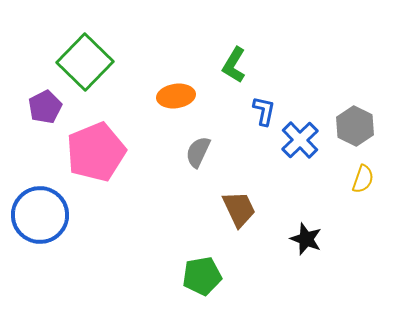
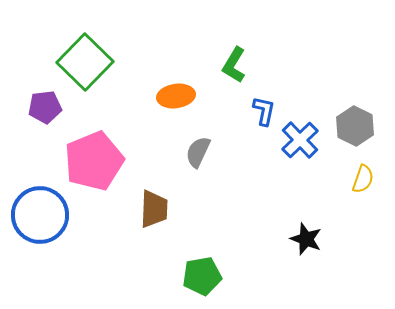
purple pentagon: rotated 20 degrees clockwise
pink pentagon: moved 2 px left, 9 px down
brown trapezoid: moved 85 px left; rotated 27 degrees clockwise
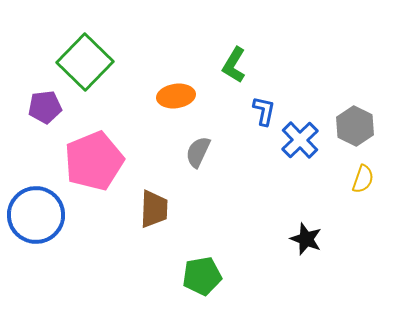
blue circle: moved 4 px left
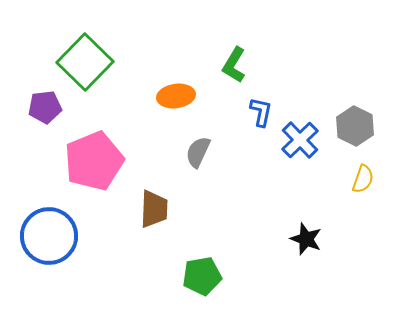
blue L-shape: moved 3 px left, 1 px down
blue circle: moved 13 px right, 21 px down
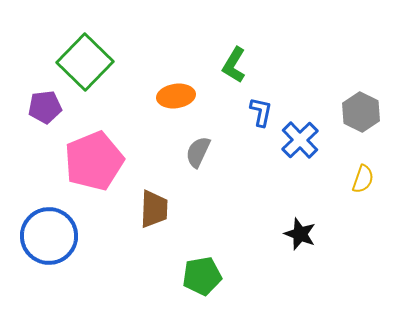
gray hexagon: moved 6 px right, 14 px up
black star: moved 6 px left, 5 px up
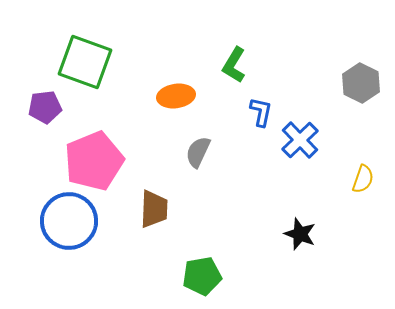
green square: rotated 24 degrees counterclockwise
gray hexagon: moved 29 px up
blue circle: moved 20 px right, 15 px up
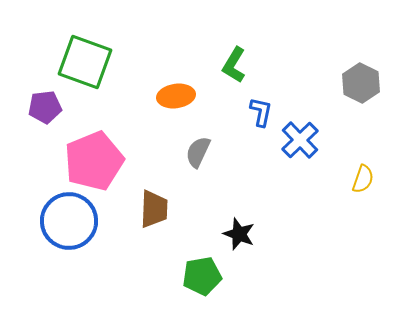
black star: moved 61 px left
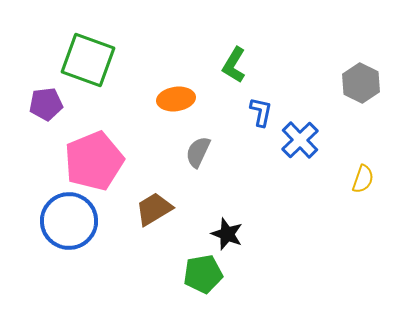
green square: moved 3 px right, 2 px up
orange ellipse: moved 3 px down
purple pentagon: moved 1 px right, 3 px up
brown trapezoid: rotated 123 degrees counterclockwise
black star: moved 12 px left
green pentagon: moved 1 px right, 2 px up
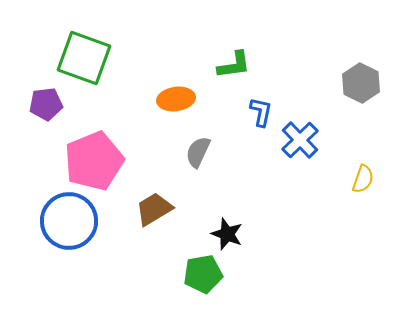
green square: moved 4 px left, 2 px up
green L-shape: rotated 129 degrees counterclockwise
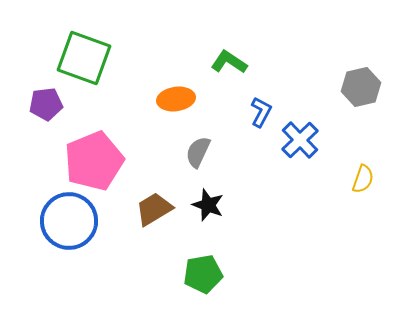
green L-shape: moved 5 px left, 3 px up; rotated 138 degrees counterclockwise
gray hexagon: moved 4 px down; rotated 21 degrees clockwise
blue L-shape: rotated 16 degrees clockwise
black star: moved 19 px left, 29 px up
